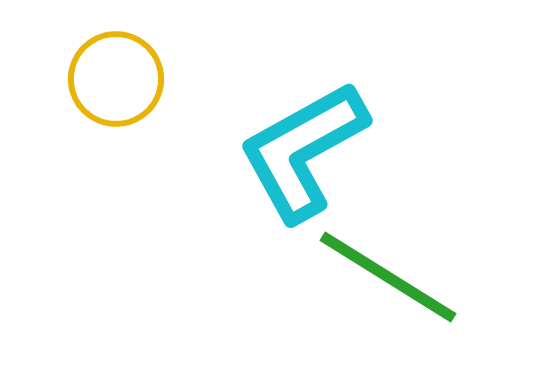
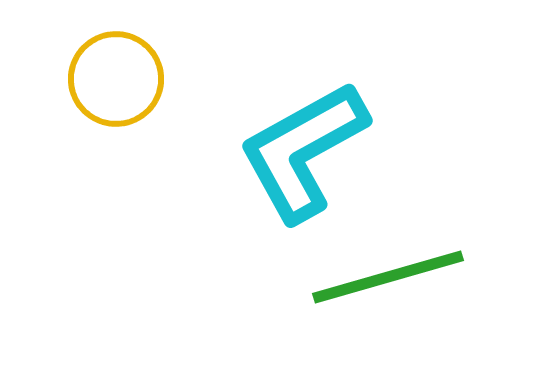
green line: rotated 48 degrees counterclockwise
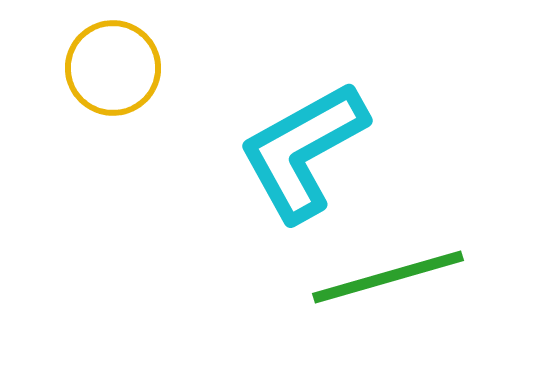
yellow circle: moved 3 px left, 11 px up
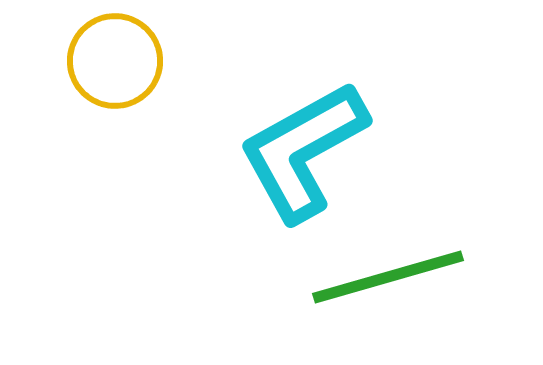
yellow circle: moved 2 px right, 7 px up
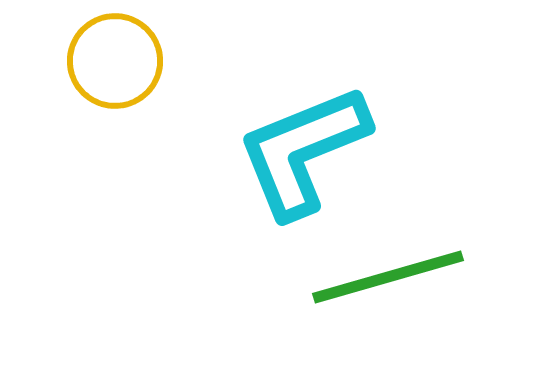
cyan L-shape: rotated 7 degrees clockwise
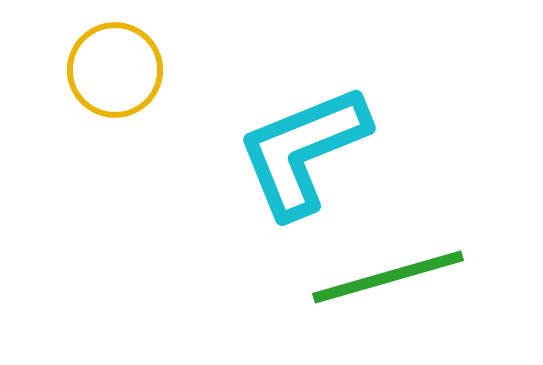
yellow circle: moved 9 px down
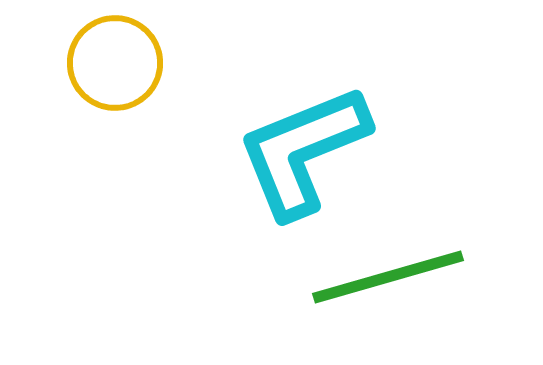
yellow circle: moved 7 px up
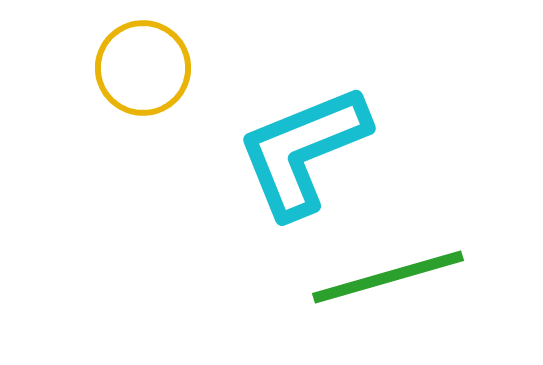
yellow circle: moved 28 px right, 5 px down
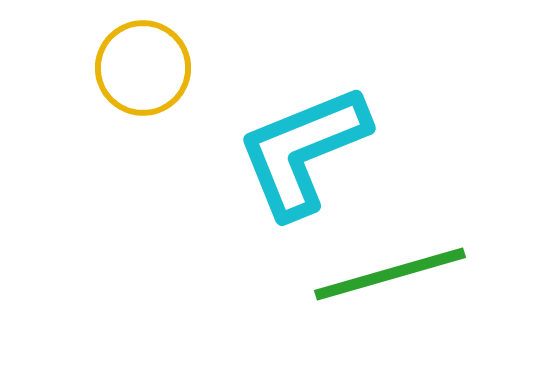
green line: moved 2 px right, 3 px up
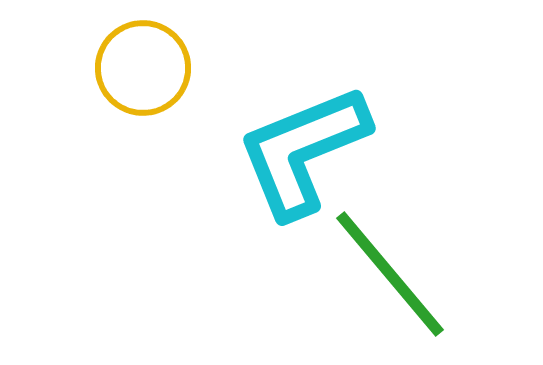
green line: rotated 66 degrees clockwise
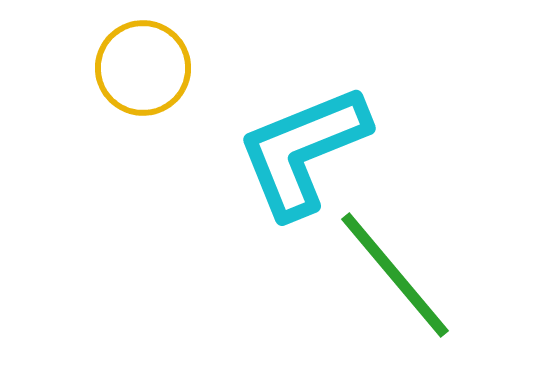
green line: moved 5 px right, 1 px down
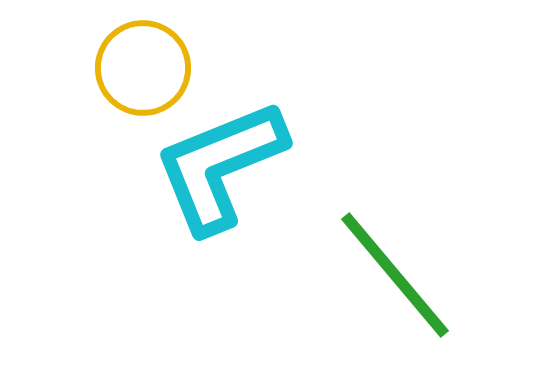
cyan L-shape: moved 83 px left, 15 px down
